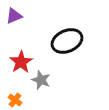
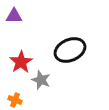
purple triangle: rotated 24 degrees clockwise
black ellipse: moved 3 px right, 9 px down
orange cross: rotated 16 degrees counterclockwise
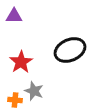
gray star: moved 7 px left, 11 px down
orange cross: rotated 16 degrees counterclockwise
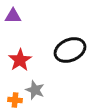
purple triangle: moved 1 px left
red star: moved 1 px left, 2 px up
gray star: moved 1 px right, 1 px up
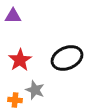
black ellipse: moved 3 px left, 8 px down
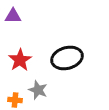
black ellipse: rotated 8 degrees clockwise
gray star: moved 3 px right
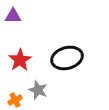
orange cross: rotated 32 degrees counterclockwise
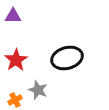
red star: moved 4 px left
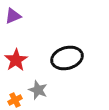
purple triangle: rotated 24 degrees counterclockwise
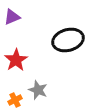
purple triangle: moved 1 px left, 1 px down
black ellipse: moved 1 px right, 18 px up
